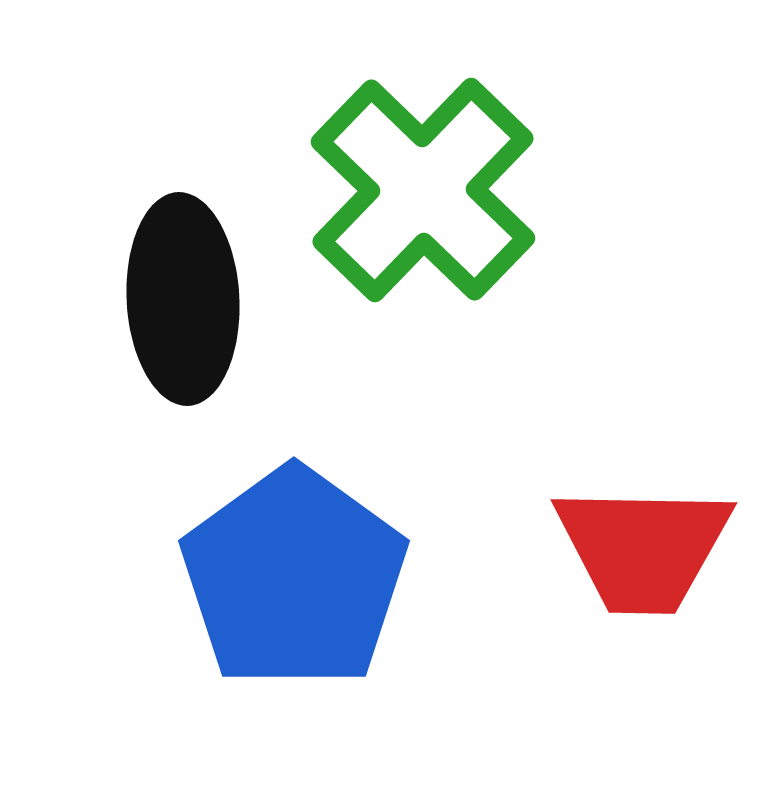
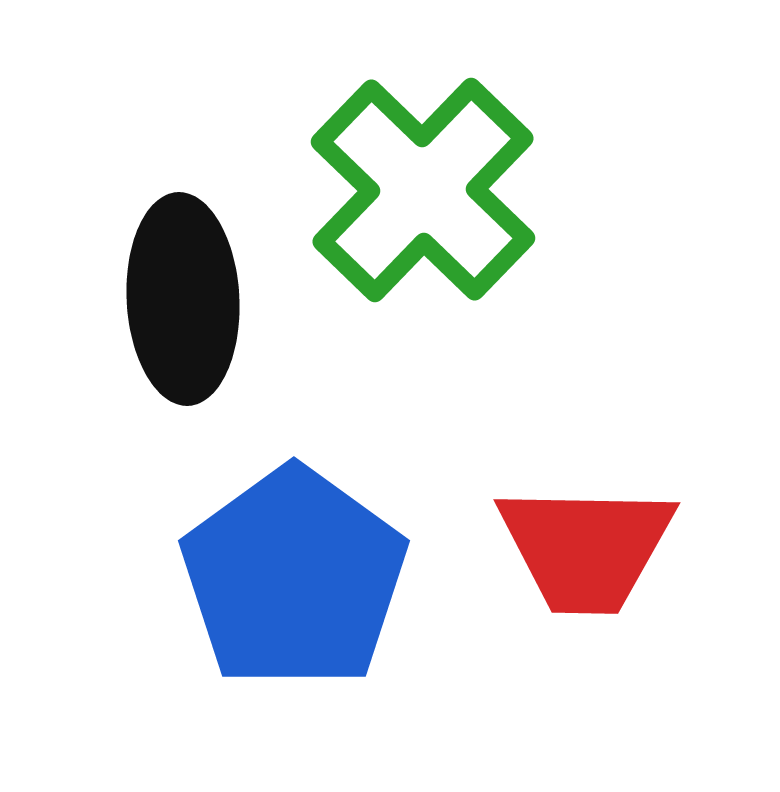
red trapezoid: moved 57 px left
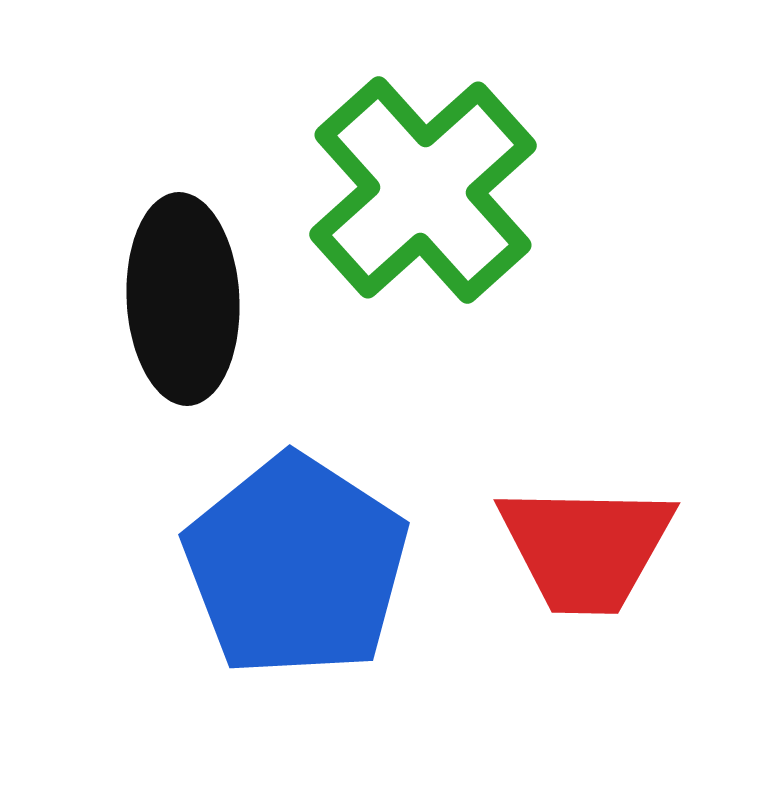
green cross: rotated 4 degrees clockwise
blue pentagon: moved 2 px right, 12 px up; rotated 3 degrees counterclockwise
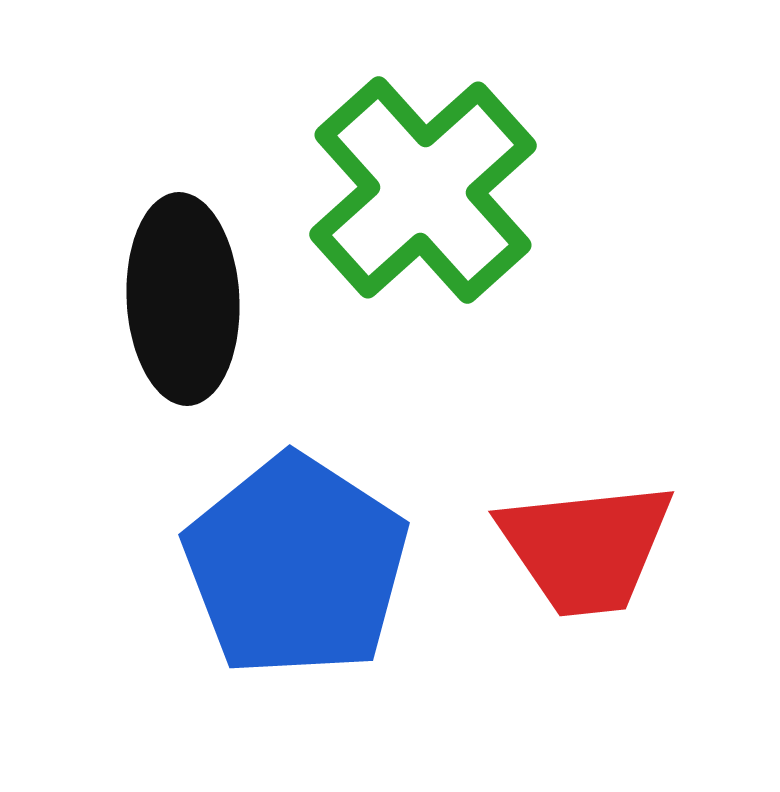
red trapezoid: rotated 7 degrees counterclockwise
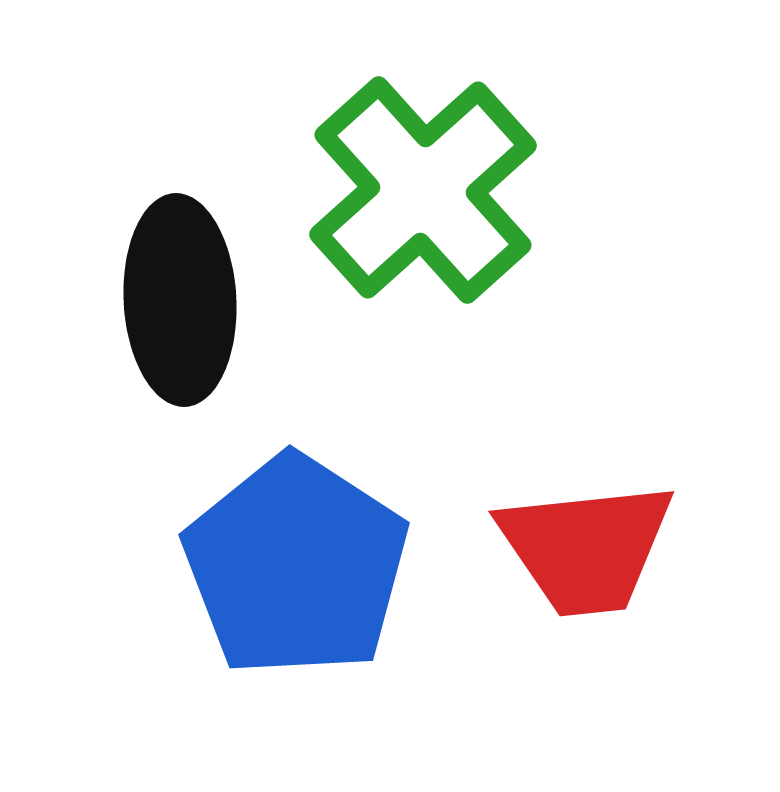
black ellipse: moved 3 px left, 1 px down
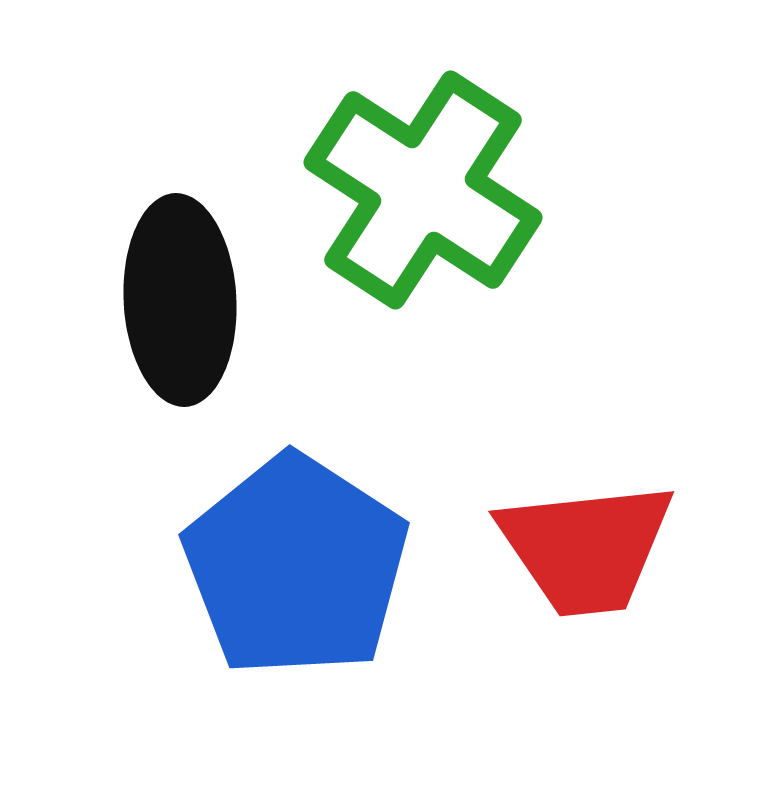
green cross: rotated 15 degrees counterclockwise
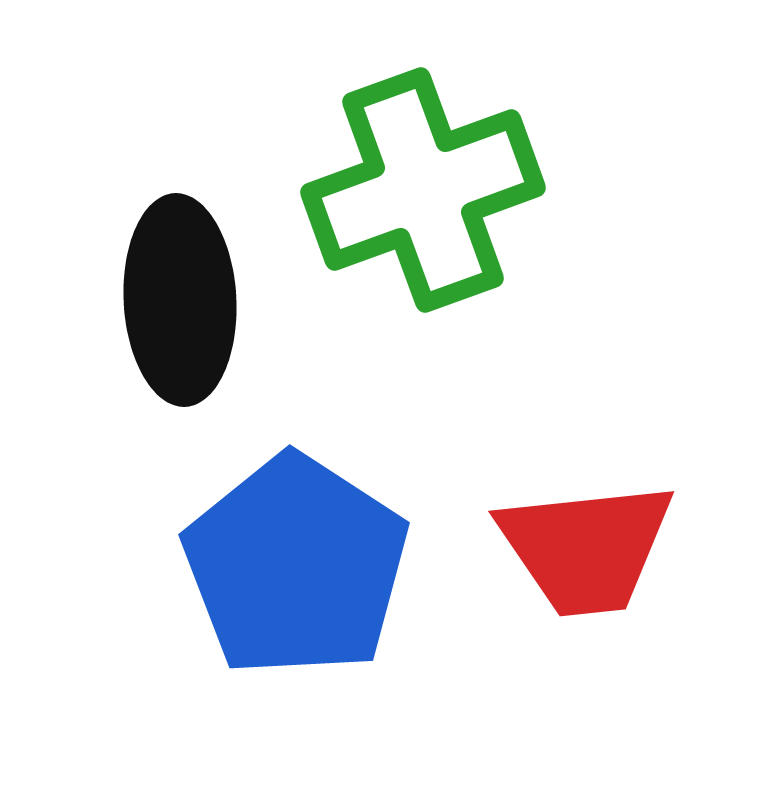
green cross: rotated 37 degrees clockwise
